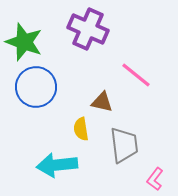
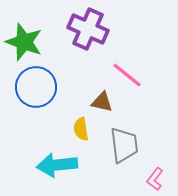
pink line: moved 9 px left
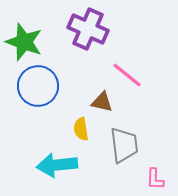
blue circle: moved 2 px right, 1 px up
pink L-shape: rotated 35 degrees counterclockwise
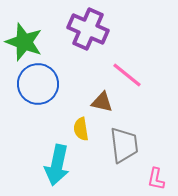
blue circle: moved 2 px up
cyan arrow: rotated 72 degrees counterclockwise
pink L-shape: moved 1 px right; rotated 10 degrees clockwise
